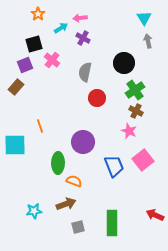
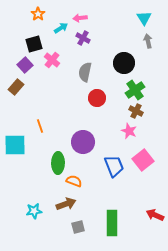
purple square: rotated 21 degrees counterclockwise
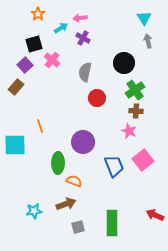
brown cross: rotated 24 degrees counterclockwise
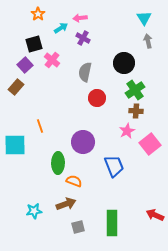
pink star: moved 2 px left; rotated 21 degrees clockwise
pink square: moved 7 px right, 16 px up
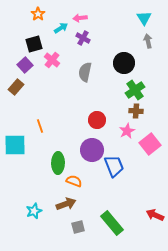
red circle: moved 22 px down
purple circle: moved 9 px right, 8 px down
cyan star: rotated 14 degrees counterclockwise
green rectangle: rotated 40 degrees counterclockwise
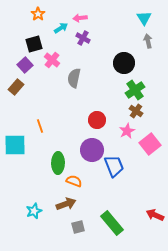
gray semicircle: moved 11 px left, 6 px down
brown cross: rotated 32 degrees clockwise
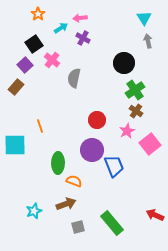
black square: rotated 18 degrees counterclockwise
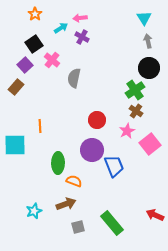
orange star: moved 3 px left
purple cross: moved 1 px left, 1 px up
black circle: moved 25 px right, 5 px down
orange line: rotated 16 degrees clockwise
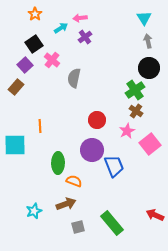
purple cross: moved 3 px right; rotated 24 degrees clockwise
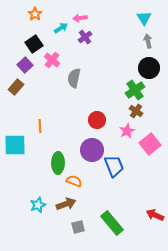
cyan star: moved 4 px right, 6 px up
